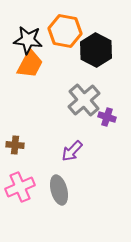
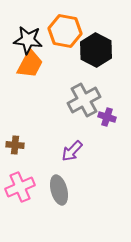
gray cross: rotated 12 degrees clockwise
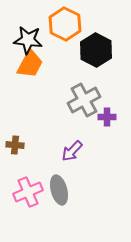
orange hexagon: moved 7 px up; rotated 16 degrees clockwise
purple cross: rotated 18 degrees counterclockwise
pink cross: moved 8 px right, 5 px down
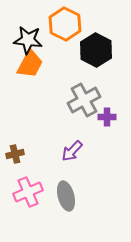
brown cross: moved 9 px down; rotated 18 degrees counterclockwise
gray ellipse: moved 7 px right, 6 px down
